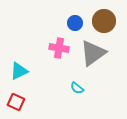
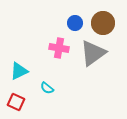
brown circle: moved 1 px left, 2 px down
cyan semicircle: moved 30 px left
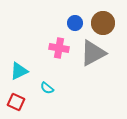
gray triangle: rotated 8 degrees clockwise
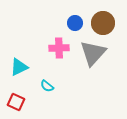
pink cross: rotated 12 degrees counterclockwise
gray triangle: rotated 20 degrees counterclockwise
cyan triangle: moved 4 px up
cyan semicircle: moved 2 px up
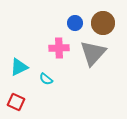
cyan semicircle: moved 1 px left, 7 px up
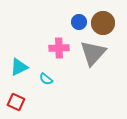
blue circle: moved 4 px right, 1 px up
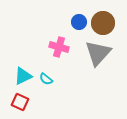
pink cross: moved 1 px up; rotated 18 degrees clockwise
gray triangle: moved 5 px right
cyan triangle: moved 4 px right, 9 px down
red square: moved 4 px right
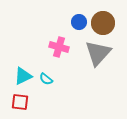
red square: rotated 18 degrees counterclockwise
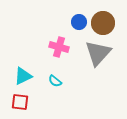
cyan semicircle: moved 9 px right, 2 px down
